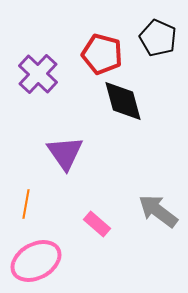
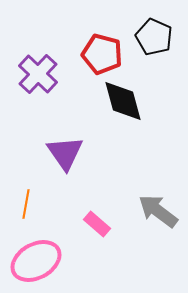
black pentagon: moved 4 px left, 1 px up
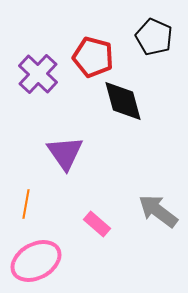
red pentagon: moved 9 px left, 3 px down
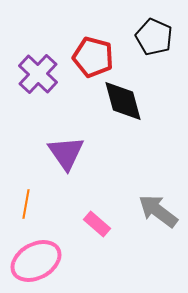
purple triangle: moved 1 px right
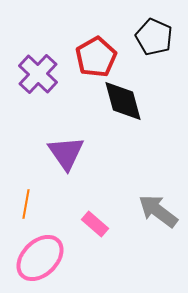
red pentagon: moved 3 px right; rotated 27 degrees clockwise
pink rectangle: moved 2 px left
pink ellipse: moved 4 px right, 3 px up; rotated 15 degrees counterclockwise
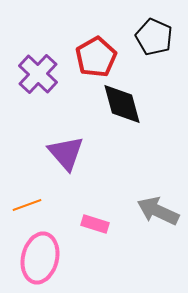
black diamond: moved 1 px left, 3 px down
purple triangle: rotated 6 degrees counterclockwise
orange line: moved 1 px right, 1 px down; rotated 60 degrees clockwise
gray arrow: rotated 12 degrees counterclockwise
pink rectangle: rotated 24 degrees counterclockwise
pink ellipse: rotated 33 degrees counterclockwise
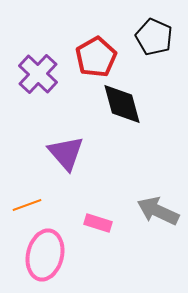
pink rectangle: moved 3 px right, 1 px up
pink ellipse: moved 5 px right, 3 px up
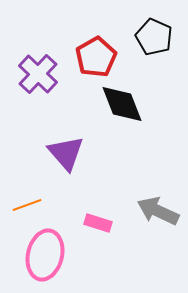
black diamond: rotated 6 degrees counterclockwise
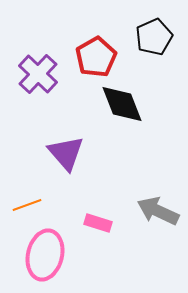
black pentagon: rotated 24 degrees clockwise
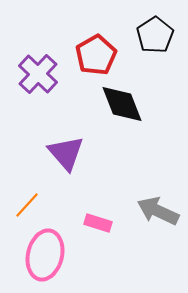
black pentagon: moved 1 px right, 2 px up; rotated 9 degrees counterclockwise
red pentagon: moved 2 px up
orange line: rotated 28 degrees counterclockwise
